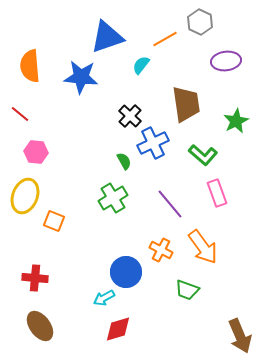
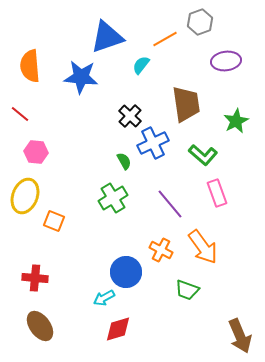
gray hexagon: rotated 15 degrees clockwise
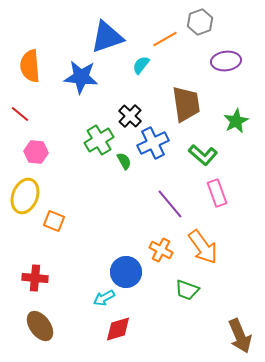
green cross: moved 14 px left, 58 px up
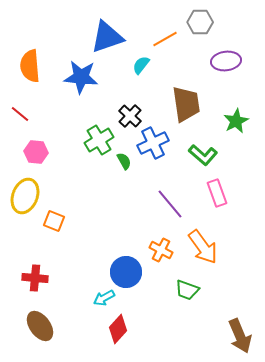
gray hexagon: rotated 20 degrees clockwise
red diamond: rotated 32 degrees counterclockwise
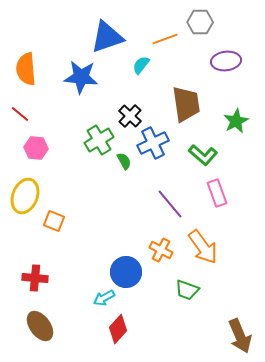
orange line: rotated 10 degrees clockwise
orange semicircle: moved 4 px left, 3 px down
pink hexagon: moved 4 px up
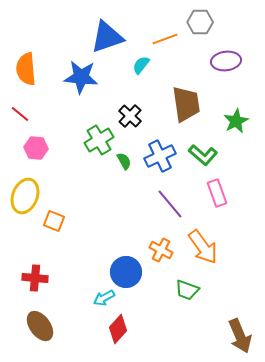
blue cross: moved 7 px right, 13 px down
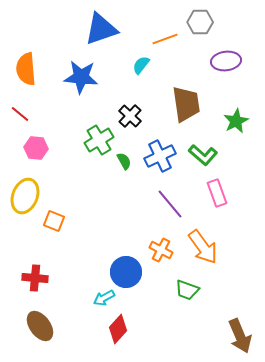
blue triangle: moved 6 px left, 8 px up
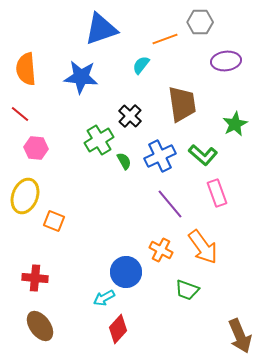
brown trapezoid: moved 4 px left
green star: moved 1 px left, 3 px down
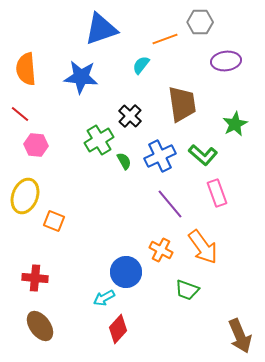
pink hexagon: moved 3 px up
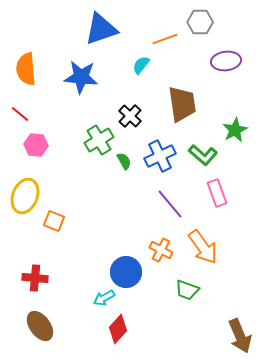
green star: moved 6 px down
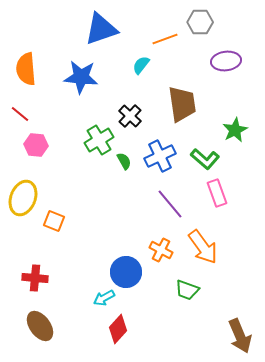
green L-shape: moved 2 px right, 4 px down
yellow ellipse: moved 2 px left, 2 px down
